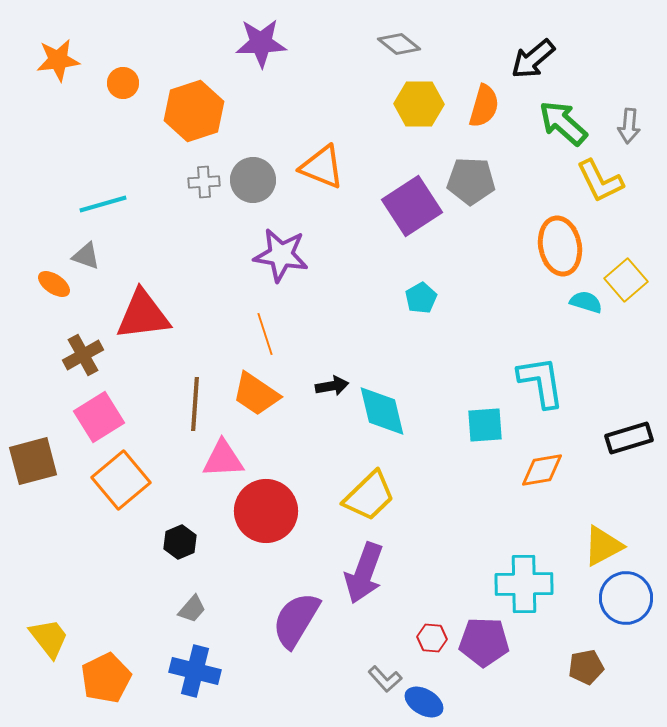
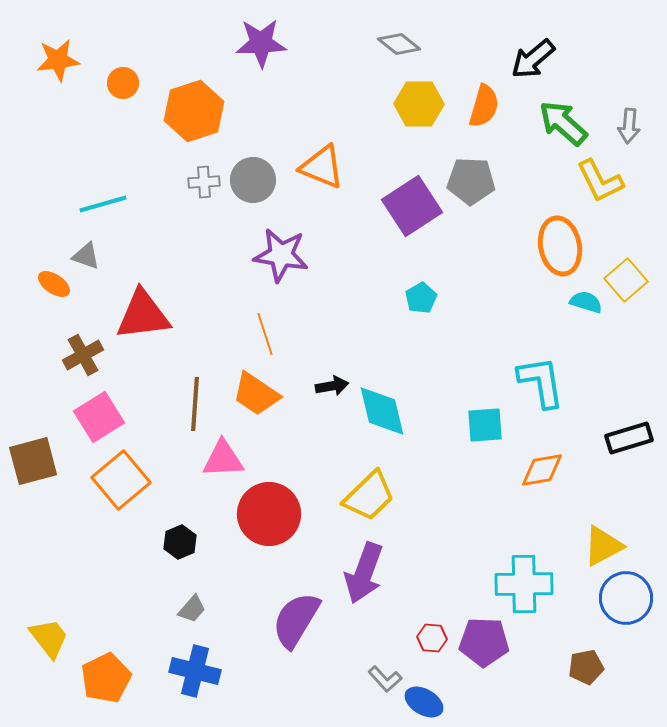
red circle at (266, 511): moved 3 px right, 3 px down
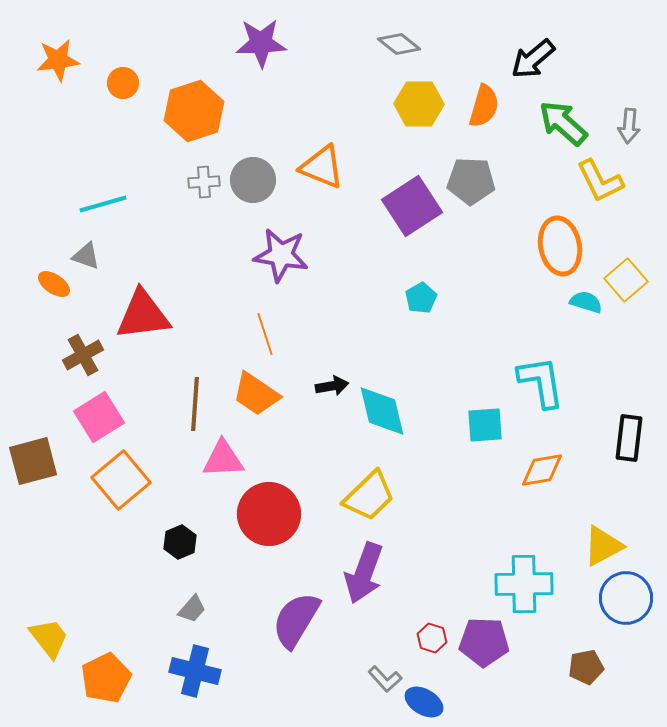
black rectangle at (629, 438): rotated 66 degrees counterclockwise
red hexagon at (432, 638): rotated 12 degrees clockwise
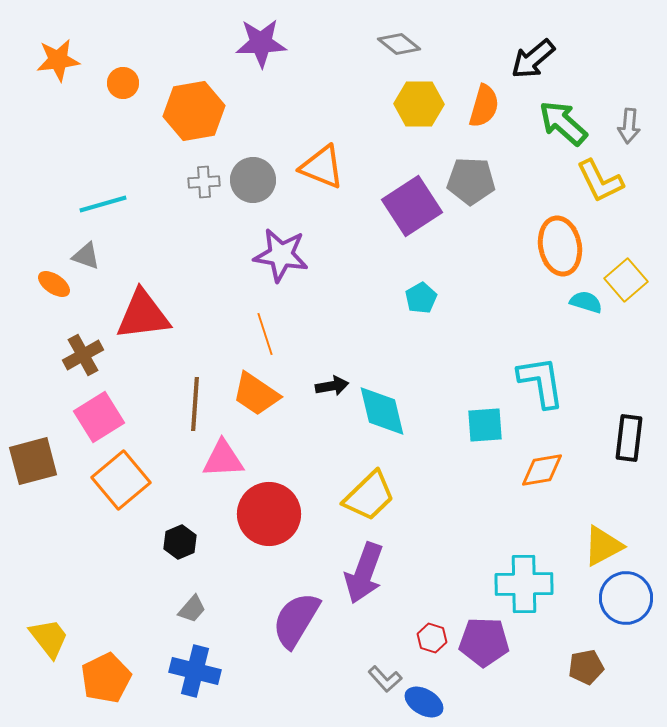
orange hexagon at (194, 111): rotated 8 degrees clockwise
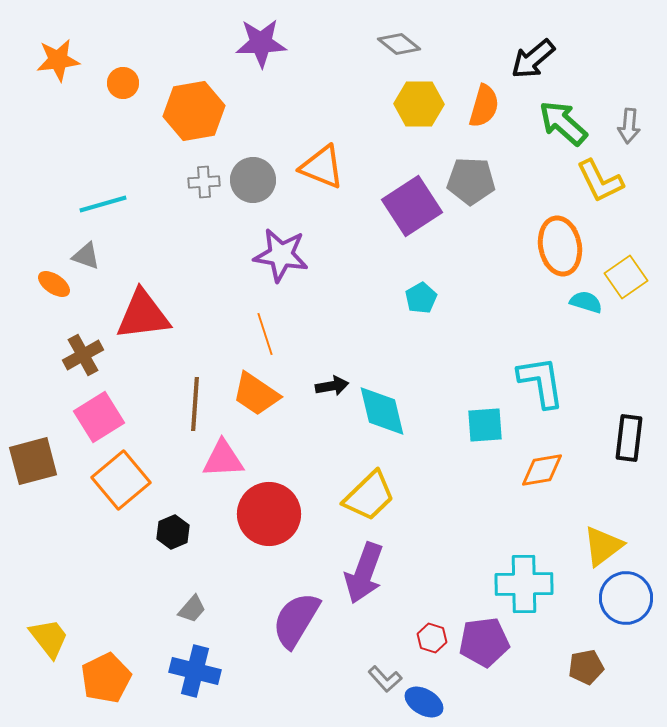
yellow square at (626, 280): moved 3 px up; rotated 6 degrees clockwise
black hexagon at (180, 542): moved 7 px left, 10 px up
yellow triangle at (603, 546): rotated 9 degrees counterclockwise
purple pentagon at (484, 642): rotated 9 degrees counterclockwise
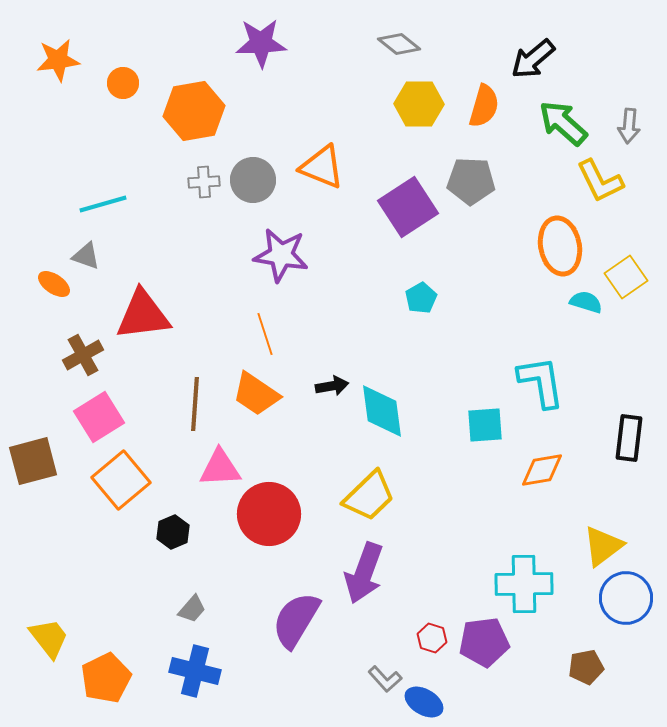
purple square at (412, 206): moved 4 px left, 1 px down
cyan diamond at (382, 411): rotated 6 degrees clockwise
pink triangle at (223, 459): moved 3 px left, 9 px down
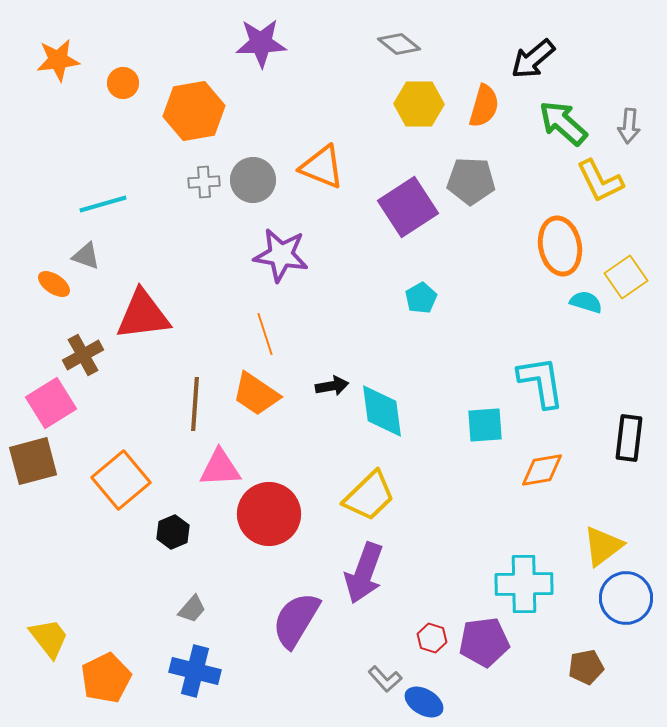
pink square at (99, 417): moved 48 px left, 14 px up
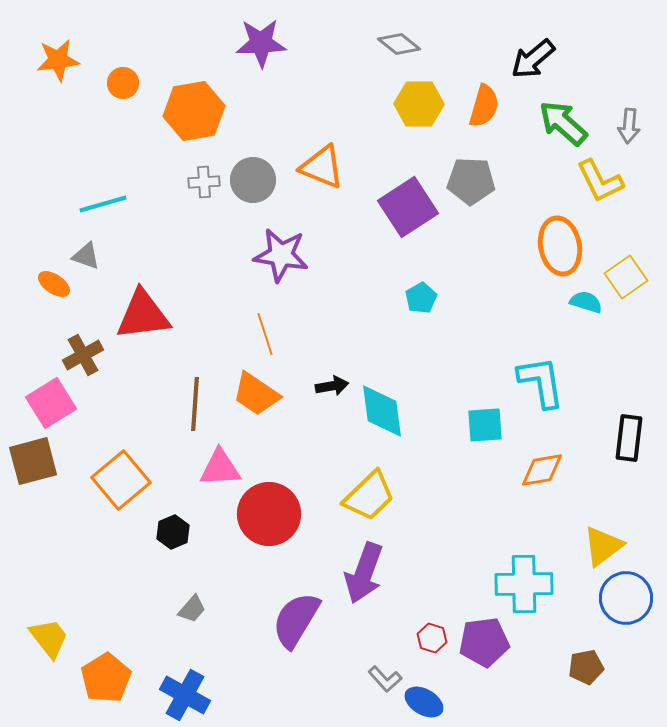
blue cross at (195, 671): moved 10 px left, 24 px down; rotated 15 degrees clockwise
orange pentagon at (106, 678): rotated 6 degrees counterclockwise
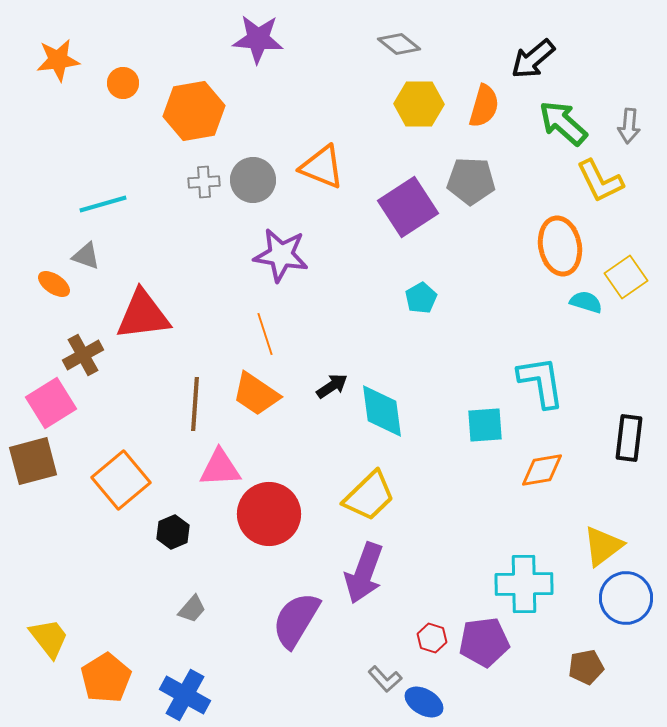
purple star at (261, 43): moved 3 px left, 4 px up; rotated 6 degrees clockwise
black arrow at (332, 386): rotated 24 degrees counterclockwise
